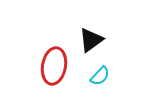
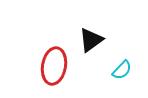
cyan semicircle: moved 22 px right, 6 px up
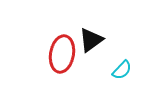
red ellipse: moved 8 px right, 12 px up
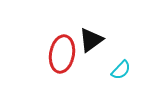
cyan semicircle: moved 1 px left
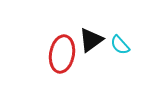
cyan semicircle: moved 1 px left, 25 px up; rotated 95 degrees clockwise
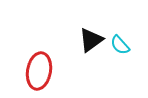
red ellipse: moved 23 px left, 17 px down
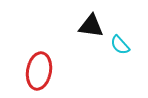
black triangle: moved 14 px up; rotated 44 degrees clockwise
